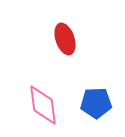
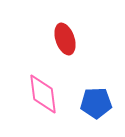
pink diamond: moved 11 px up
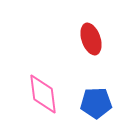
red ellipse: moved 26 px right
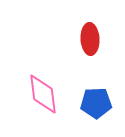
red ellipse: moved 1 px left; rotated 16 degrees clockwise
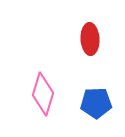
pink diamond: rotated 24 degrees clockwise
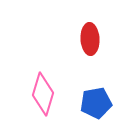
blue pentagon: rotated 8 degrees counterclockwise
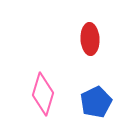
blue pentagon: moved 1 px up; rotated 16 degrees counterclockwise
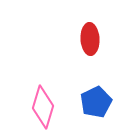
pink diamond: moved 13 px down
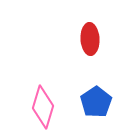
blue pentagon: rotated 8 degrees counterclockwise
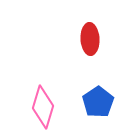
blue pentagon: moved 2 px right
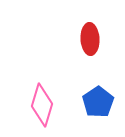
pink diamond: moved 1 px left, 2 px up
